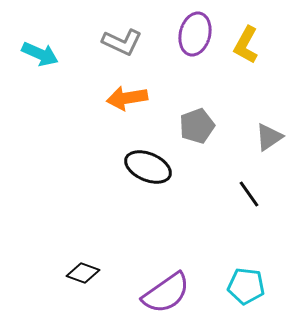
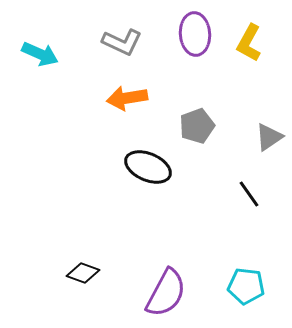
purple ellipse: rotated 18 degrees counterclockwise
yellow L-shape: moved 3 px right, 2 px up
purple semicircle: rotated 27 degrees counterclockwise
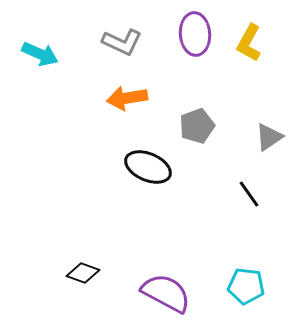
purple semicircle: rotated 90 degrees counterclockwise
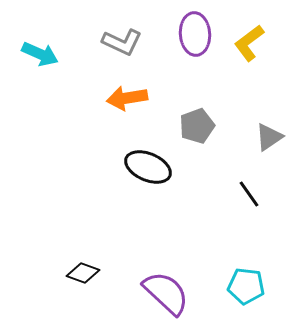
yellow L-shape: rotated 24 degrees clockwise
purple semicircle: rotated 15 degrees clockwise
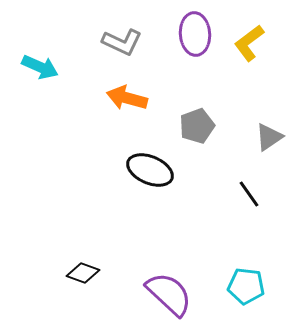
cyan arrow: moved 13 px down
orange arrow: rotated 24 degrees clockwise
black ellipse: moved 2 px right, 3 px down
purple semicircle: moved 3 px right, 1 px down
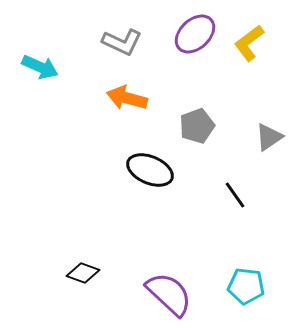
purple ellipse: rotated 51 degrees clockwise
black line: moved 14 px left, 1 px down
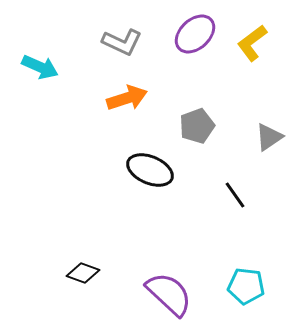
yellow L-shape: moved 3 px right
orange arrow: rotated 147 degrees clockwise
